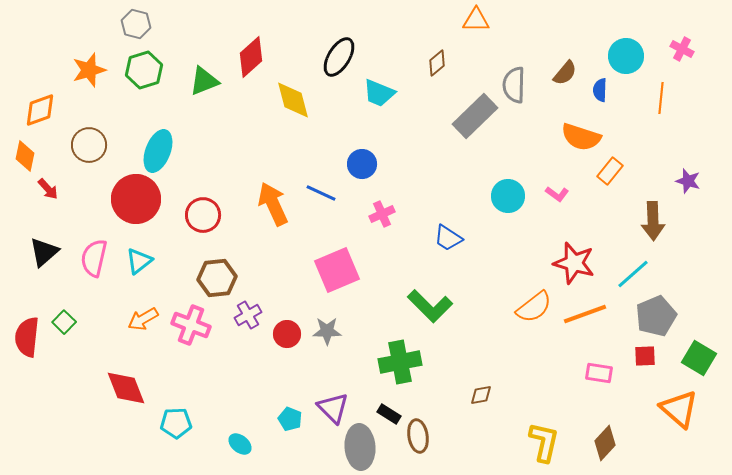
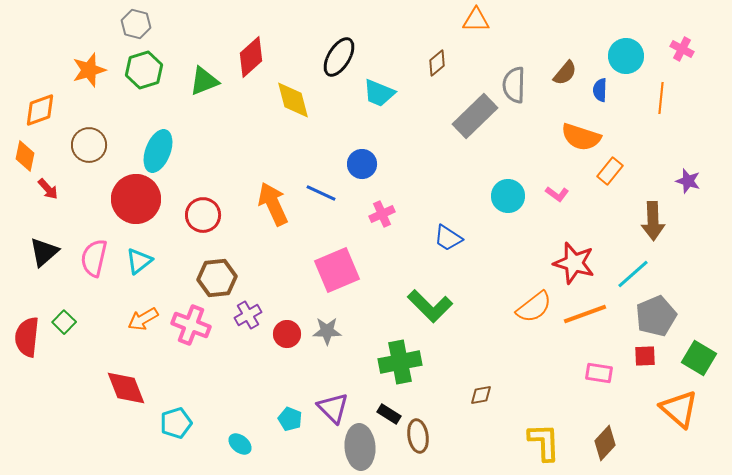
cyan pentagon at (176, 423): rotated 16 degrees counterclockwise
yellow L-shape at (544, 442): rotated 15 degrees counterclockwise
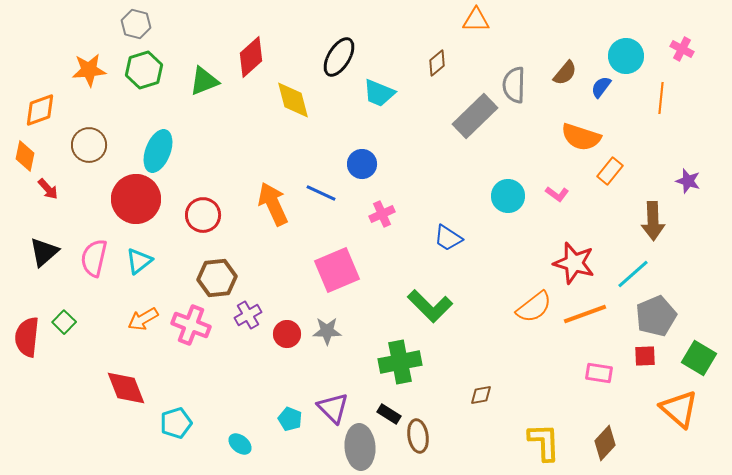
orange star at (89, 70): rotated 12 degrees clockwise
blue semicircle at (600, 90): moved 1 px right, 3 px up; rotated 35 degrees clockwise
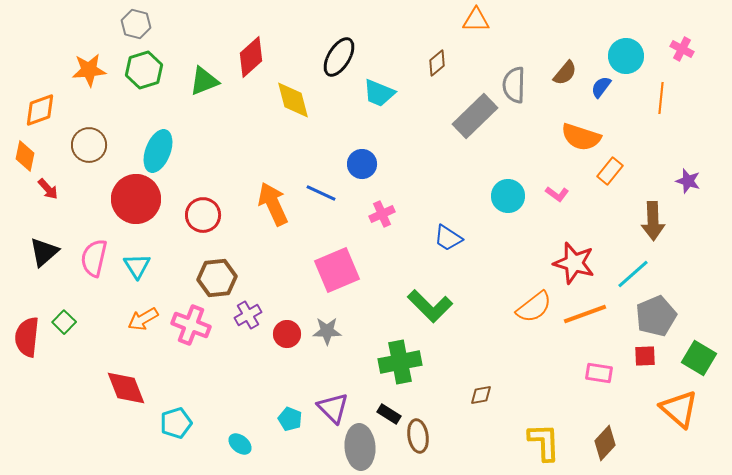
cyan triangle at (139, 261): moved 2 px left, 5 px down; rotated 24 degrees counterclockwise
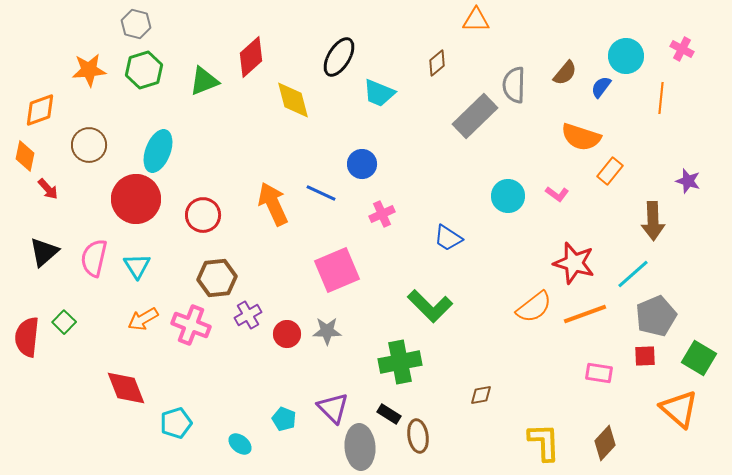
cyan pentagon at (290, 419): moved 6 px left
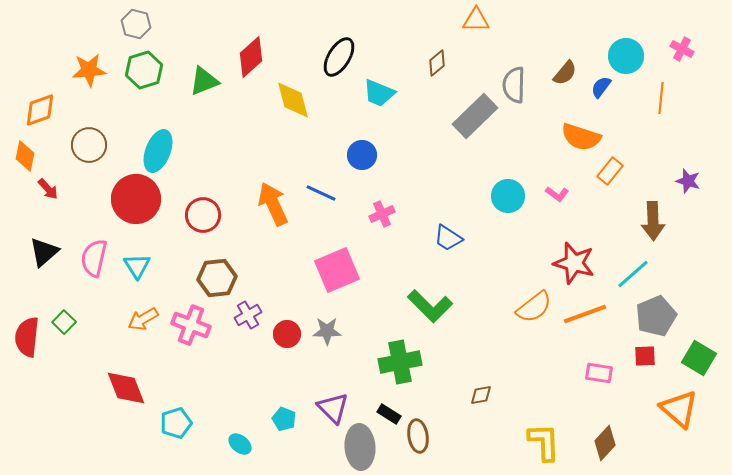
blue circle at (362, 164): moved 9 px up
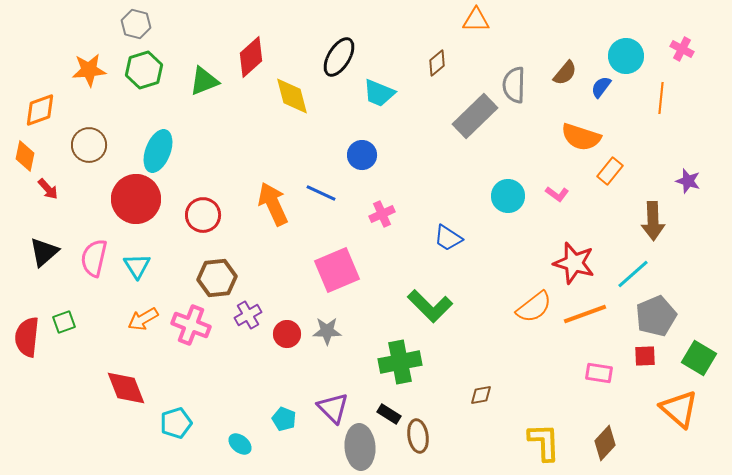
yellow diamond at (293, 100): moved 1 px left, 4 px up
green square at (64, 322): rotated 25 degrees clockwise
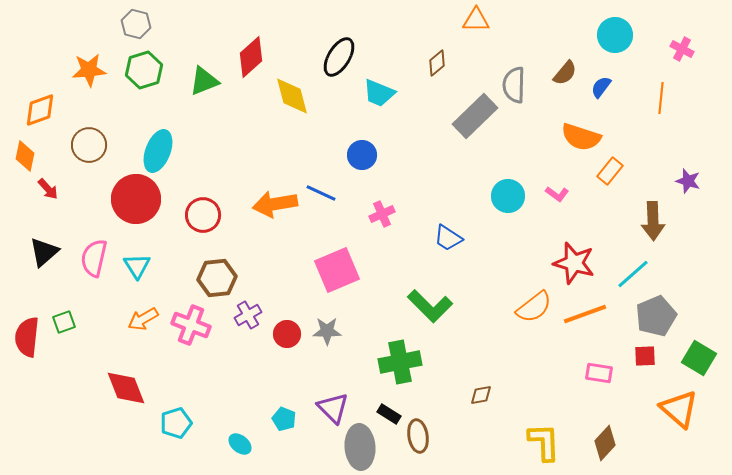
cyan circle at (626, 56): moved 11 px left, 21 px up
orange arrow at (273, 204): moved 2 px right; rotated 75 degrees counterclockwise
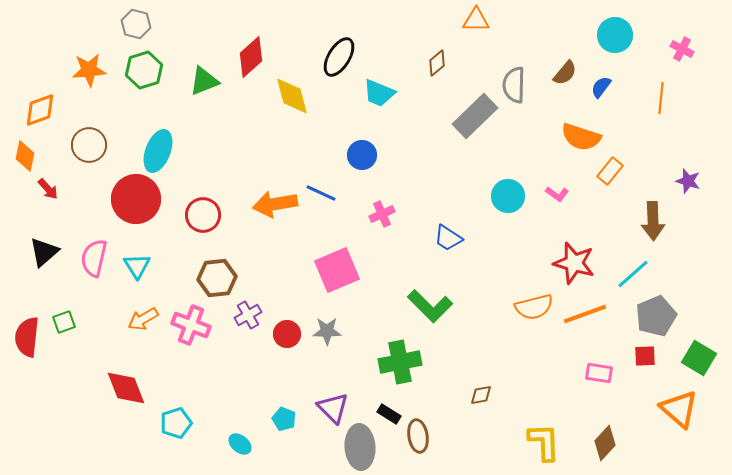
orange semicircle at (534, 307): rotated 24 degrees clockwise
